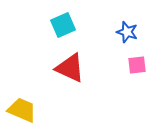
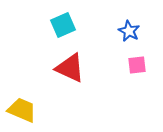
blue star: moved 2 px right, 1 px up; rotated 10 degrees clockwise
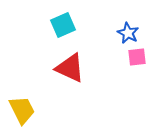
blue star: moved 1 px left, 2 px down
pink square: moved 8 px up
yellow trapezoid: rotated 40 degrees clockwise
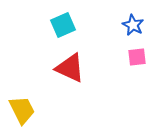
blue star: moved 5 px right, 8 px up
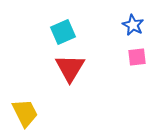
cyan square: moved 7 px down
red triangle: rotated 36 degrees clockwise
yellow trapezoid: moved 3 px right, 3 px down
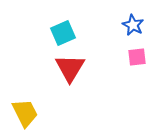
cyan square: moved 1 px down
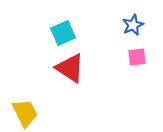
blue star: rotated 20 degrees clockwise
red triangle: rotated 28 degrees counterclockwise
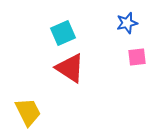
blue star: moved 6 px left, 2 px up; rotated 10 degrees clockwise
yellow trapezoid: moved 3 px right, 1 px up
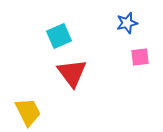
cyan square: moved 4 px left, 3 px down
pink square: moved 3 px right
red triangle: moved 2 px right, 5 px down; rotated 20 degrees clockwise
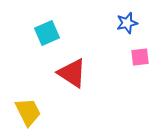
cyan square: moved 12 px left, 3 px up
red triangle: rotated 20 degrees counterclockwise
